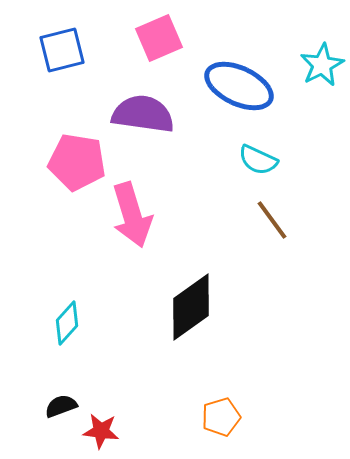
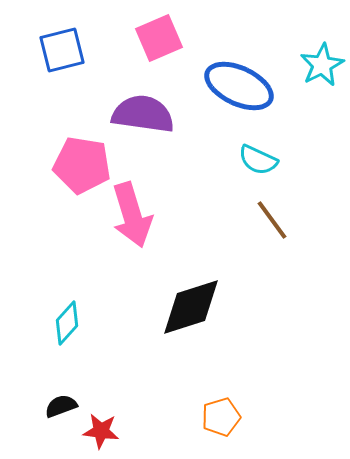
pink pentagon: moved 5 px right, 3 px down
black diamond: rotated 18 degrees clockwise
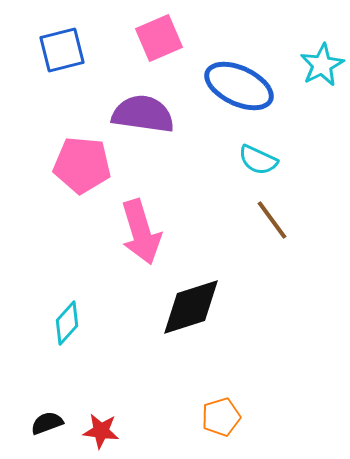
pink pentagon: rotated 4 degrees counterclockwise
pink arrow: moved 9 px right, 17 px down
black semicircle: moved 14 px left, 17 px down
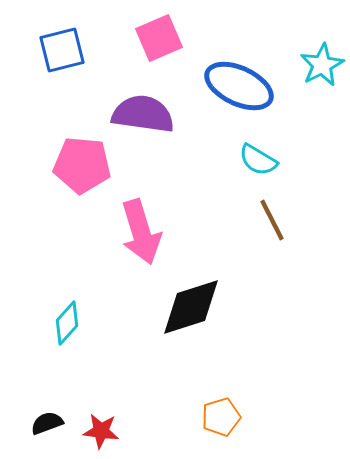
cyan semicircle: rotated 6 degrees clockwise
brown line: rotated 9 degrees clockwise
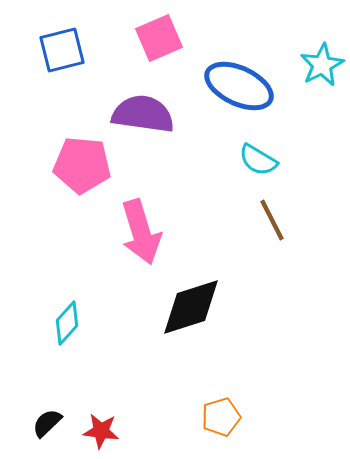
black semicircle: rotated 24 degrees counterclockwise
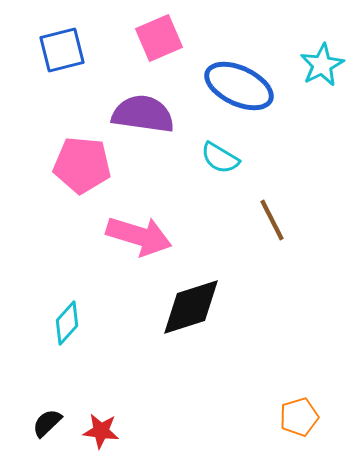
cyan semicircle: moved 38 px left, 2 px up
pink arrow: moved 2 px left, 4 px down; rotated 56 degrees counterclockwise
orange pentagon: moved 78 px right
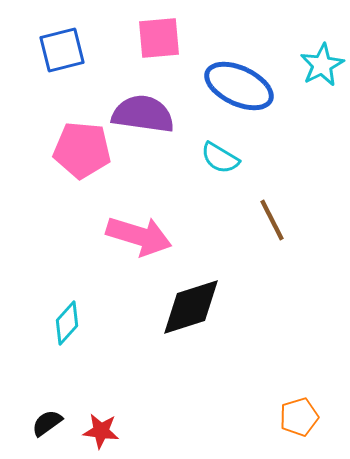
pink square: rotated 18 degrees clockwise
pink pentagon: moved 15 px up
black semicircle: rotated 8 degrees clockwise
